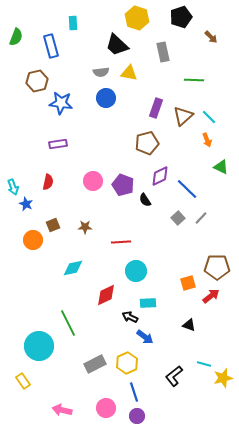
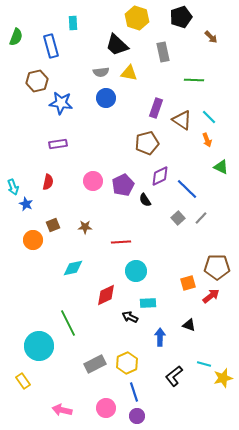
brown triangle at (183, 116): moved 1 px left, 4 px down; rotated 45 degrees counterclockwise
purple pentagon at (123, 185): rotated 25 degrees clockwise
blue arrow at (145, 337): moved 15 px right; rotated 126 degrees counterclockwise
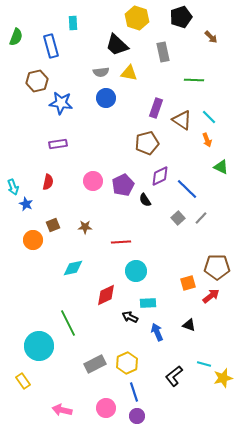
blue arrow at (160, 337): moved 3 px left, 5 px up; rotated 24 degrees counterclockwise
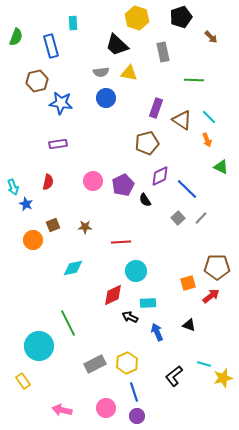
red diamond at (106, 295): moved 7 px right
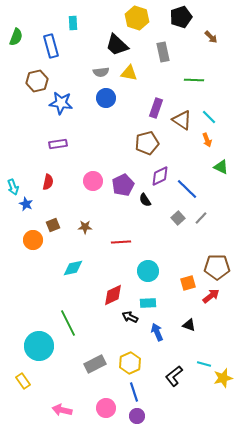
cyan circle at (136, 271): moved 12 px right
yellow hexagon at (127, 363): moved 3 px right
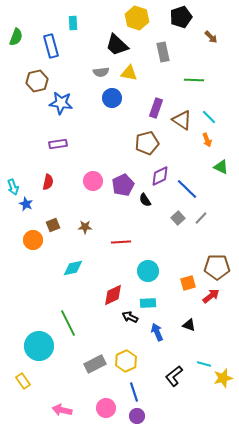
blue circle at (106, 98): moved 6 px right
yellow hexagon at (130, 363): moved 4 px left, 2 px up
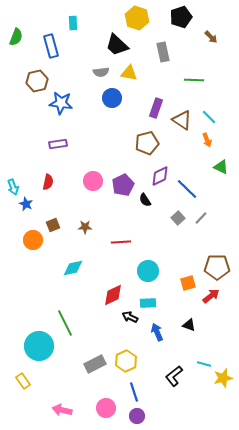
green line at (68, 323): moved 3 px left
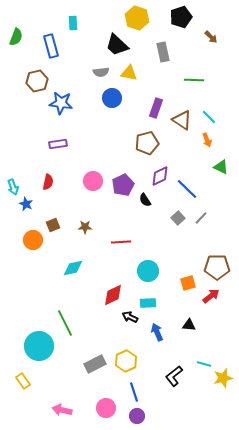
black triangle at (189, 325): rotated 16 degrees counterclockwise
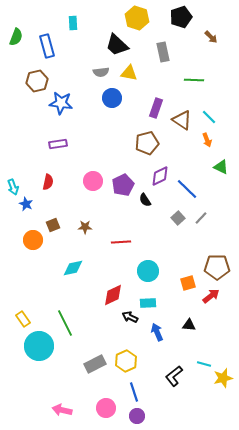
blue rectangle at (51, 46): moved 4 px left
yellow rectangle at (23, 381): moved 62 px up
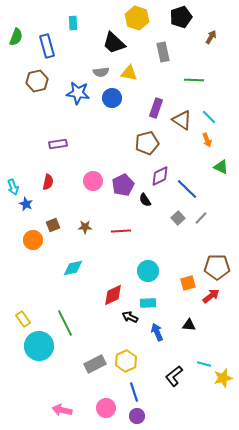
brown arrow at (211, 37): rotated 104 degrees counterclockwise
black trapezoid at (117, 45): moved 3 px left, 2 px up
blue star at (61, 103): moved 17 px right, 10 px up
red line at (121, 242): moved 11 px up
